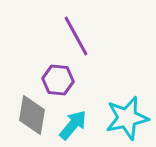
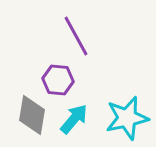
cyan arrow: moved 1 px right, 6 px up
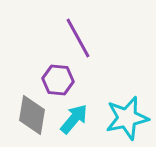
purple line: moved 2 px right, 2 px down
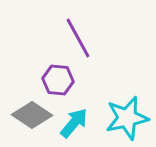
gray diamond: rotated 66 degrees counterclockwise
cyan arrow: moved 4 px down
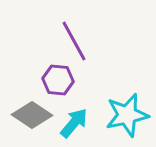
purple line: moved 4 px left, 3 px down
cyan star: moved 3 px up
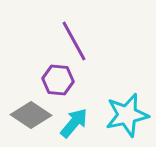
gray diamond: moved 1 px left
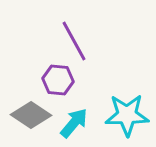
cyan star: rotated 12 degrees clockwise
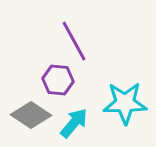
cyan star: moved 2 px left, 12 px up
